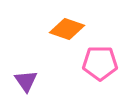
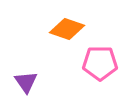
purple triangle: moved 1 px down
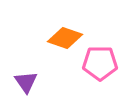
orange diamond: moved 2 px left, 9 px down
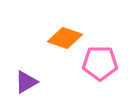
purple triangle: rotated 35 degrees clockwise
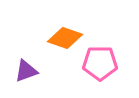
purple triangle: moved 11 px up; rotated 10 degrees clockwise
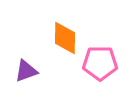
orange diamond: rotated 72 degrees clockwise
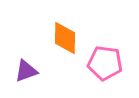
pink pentagon: moved 5 px right; rotated 8 degrees clockwise
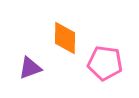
purple triangle: moved 4 px right, 3 px up
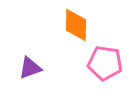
orange diamond: moved 11 px right, 13 px up
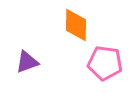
purple triangle: moved 3 px left, 6 px up
